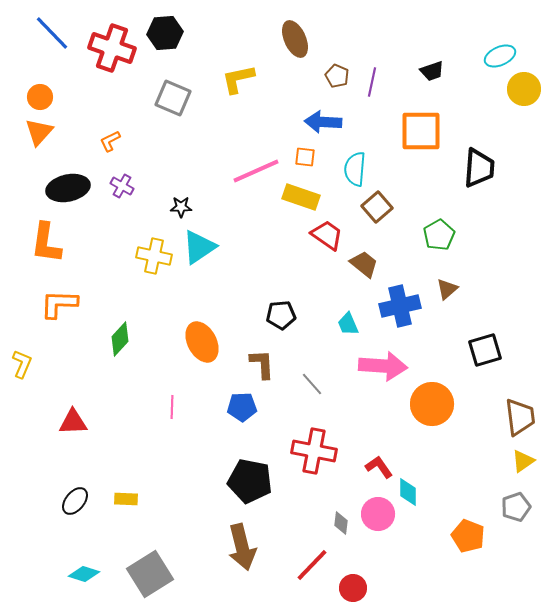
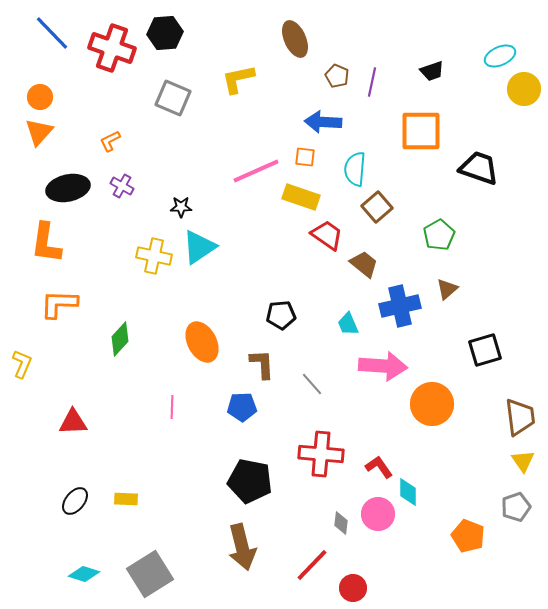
black trapezoid at (479, 168): rotated 75 degrees counterclockwise
red cross at (314, 451): moved 7 px right, 3 px down; rotated 6 degrees counterclockwise
yellow triangle at (523, 461): rotated 30 degrees counterclockwise
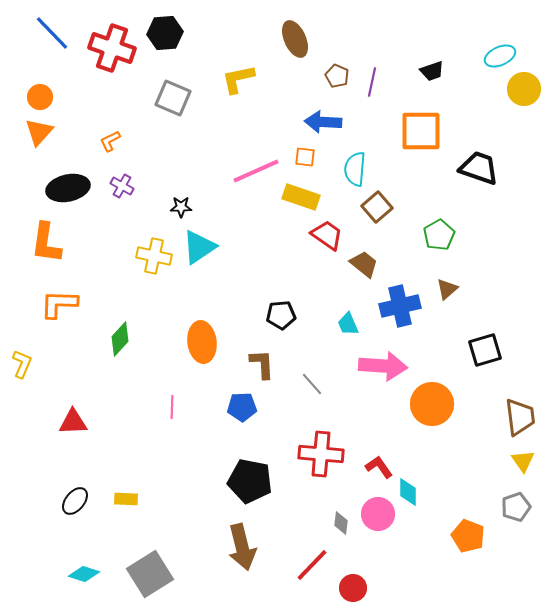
orange ellipse at (202, 342): rotated 21 degrees clockwise
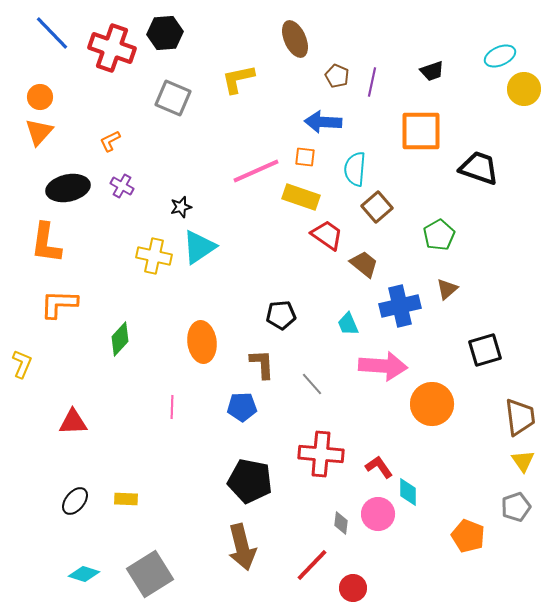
black star at (181, 207): rotated 15 degrees counterclockwise
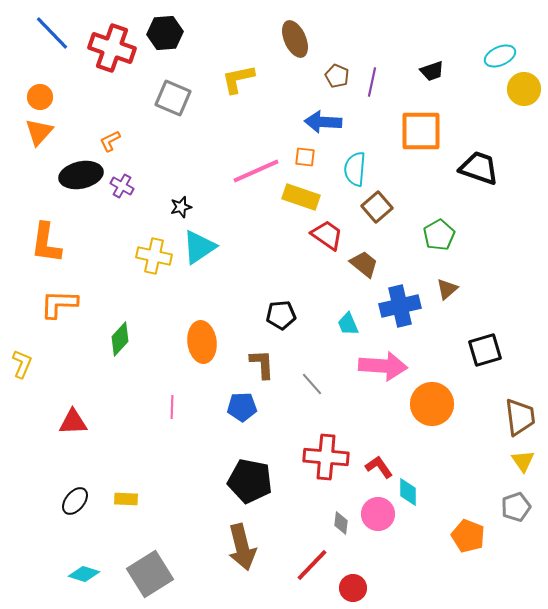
black ellipse at (68, 188): moved 13 px right, 13 px up
red cross at (321, 454): moved 5 px right, 3 px down
